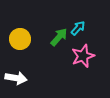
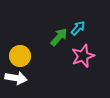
yellow circle: moved 17 px down
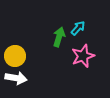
green arrow: rotated 24 degrees counterclockwise
yellow circle: moved 5 px left
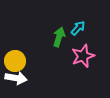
yellow circle: moved 5 px down
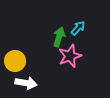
pink star: moved 13 px left
white arrow: moved 10 px right, 5 px down
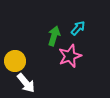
green arrow: moved 5 px left, 1 px up
white arrow: rotated 40 degrees clockwise
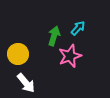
yellow circle: moved 3 px right, 7 px up
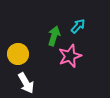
cyan arrow: moved 2 px up
white arrow: rotated 10 degrees clockwise
